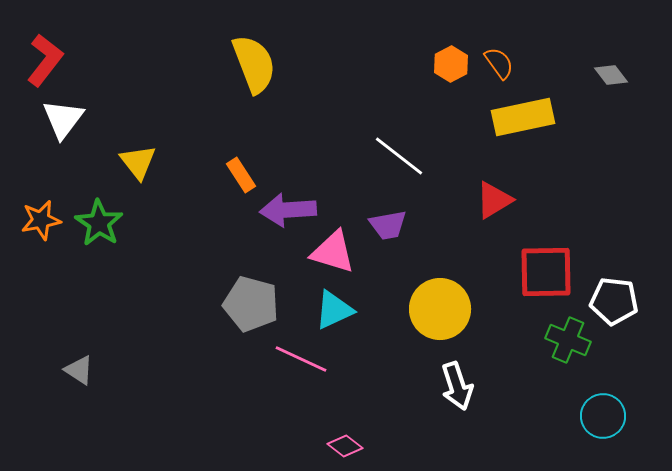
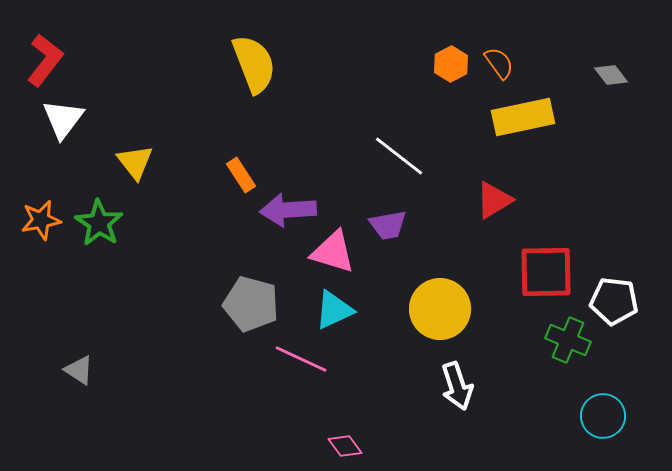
yellow triangle: moved 3 px left
pink diamond: rotated 16 degrees clockwise
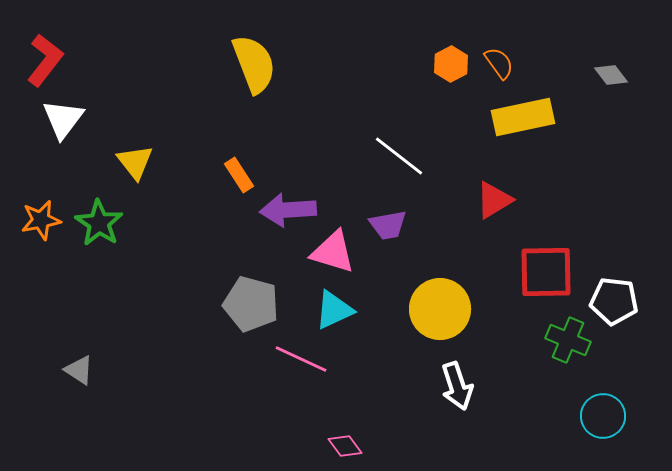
orange rectangle: moved 2 px left
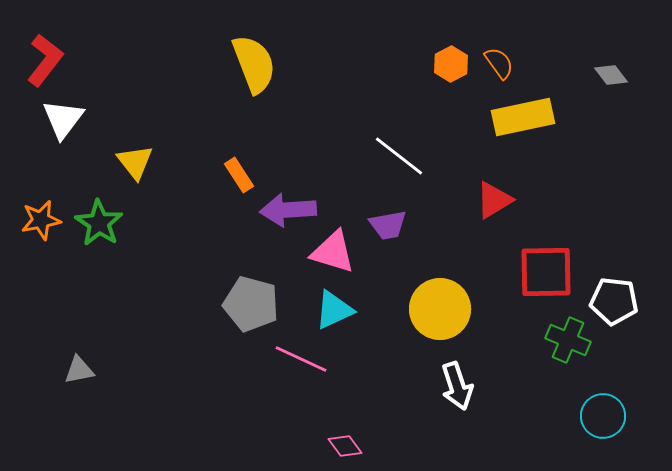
gray triangle: rotated 44 degrees counterclockwise
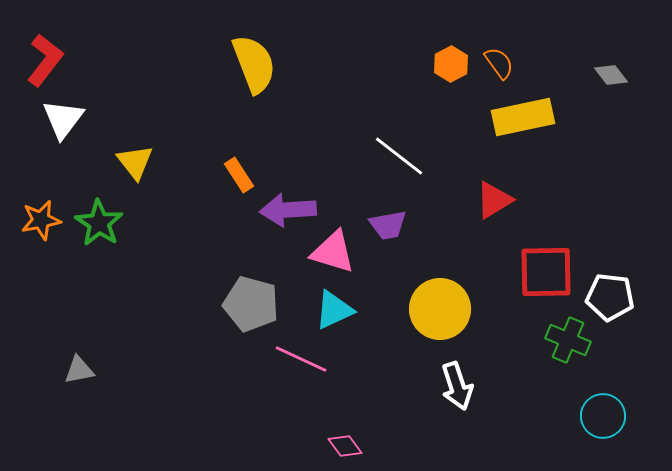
white pentagon: moved 4 px left, 4 px up
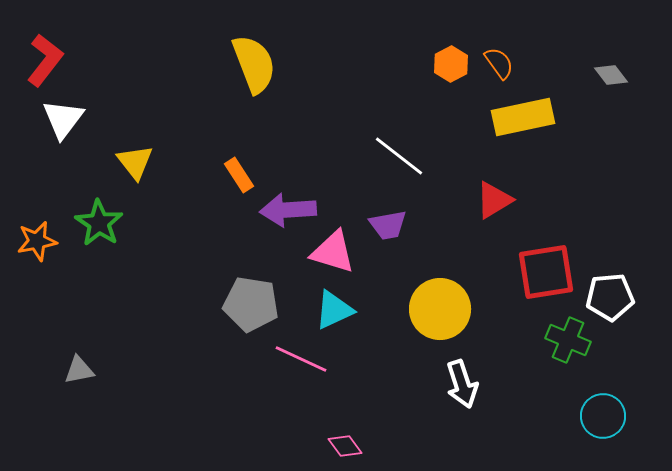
orange star: moved 4 px left, 21 px down
red square: rotated 8 degrees counterclockwise
white pentagon: rotated 12 degrees counterclockwise
gray pentagon: rotated 6 degrees counterclockwise
white arrow: moved 5 px right, 2 px up
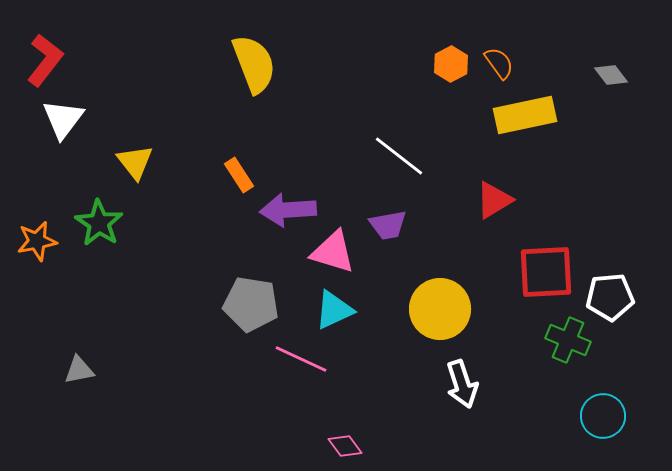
yellow rectangle: moved 2 px right, 2 px up
red square: rotated 6 degrees clockwise
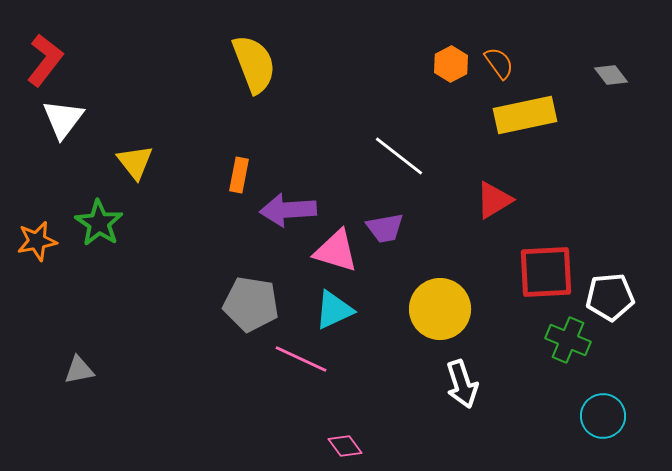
orange rectangle: rotated 44 degrees clockwise
purple trapezoid: moved 3 px left, 3 px down
pink triangle: moved 3 px right, 1 px up
